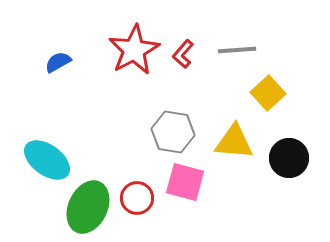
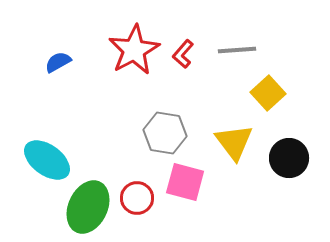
gray hexagon: moved 8 px left, 1 px down
yellow triangle: rotated 48 degrees clockwise
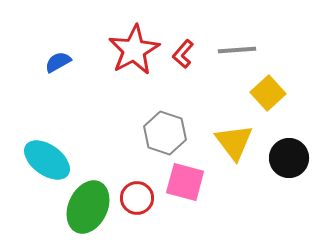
gray hexagon: rotated 9 degrees clockwise
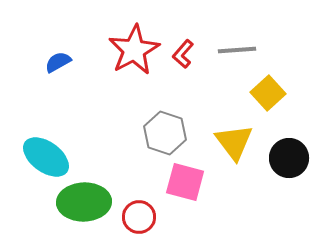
cyan ellipse: moved 1 px left, 3 px up
red circle: moved 2 px right, 19 px down
green ellipse: moved 4 px left, 5 px up; rotated 63 degrees clockwise
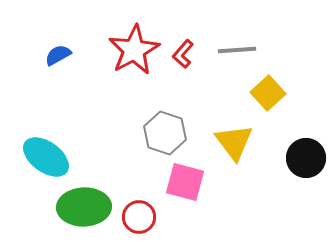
blue semicircle: moved 7 px up
black circle: moved 17 px right
green ellipse: moved 5 px down
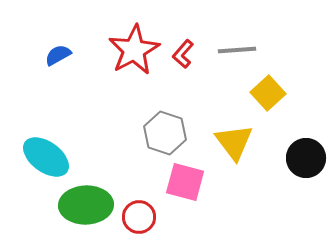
green ellipse: moved 2 px right, 2 px up
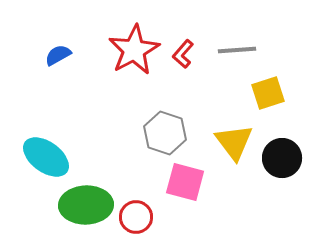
yellow square: rotated 24 degrees clockwise
black circle: moved 24 px left
red circle: moved 3 px left
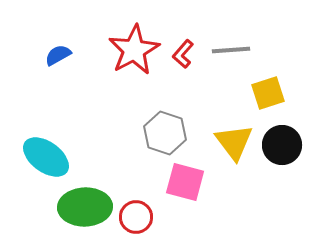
gray line: moved 6 px left
black circle: moved 13 px up
green ellipse: moved 1 px left, 2 px down
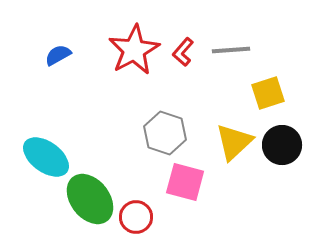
red L-shape: moved 2 px up
yellow triangle: rotated 24 degrees clockwise
green ellipse: moved 5 px right, 8 px up; rotated 54 degrees clockwise
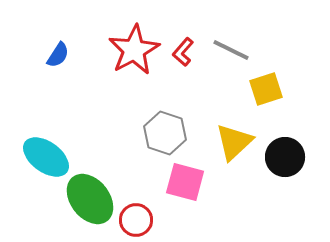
gray line: rotated 30 degrees clockwise
blue semicircle: rotated 152 degrees clockwise
yellow square: moved 2 px left, 4 px up
black circle: moved 3 px right, 12 px down
red circle: moved 3 px down
